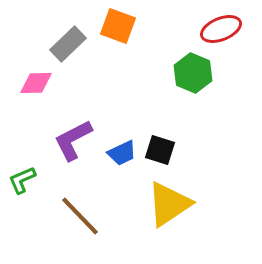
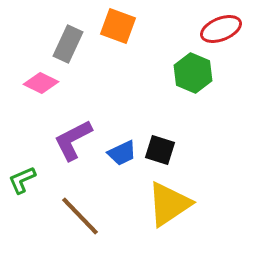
gray rectangle: rotated 21 degrees counterclockwise
pink diamond: moved 5 px right; rotated 28 degrees clockwise
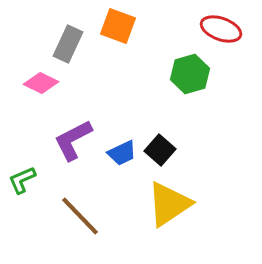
red ellipse: rotated 42 degrees clockwise
green hexagon: moved 3 px left, 1 px down; rotated 21 degrees clockwise
black square: rotated 24 degrees clockwise
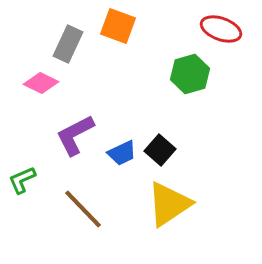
purple L-shape: moved 2 px right, 5 px up
brown line: moved 3 px right, 7 px up
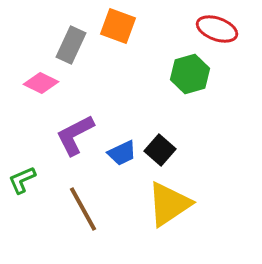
red ellipse: moved 4 px left
gray rectangle: moved 3 px right, 1 px down
brown line: rotated 15 degrees clockwise
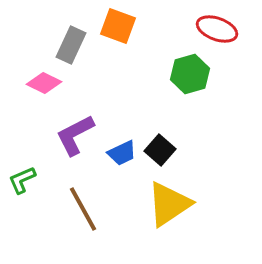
pink diamond: moved 3 px right
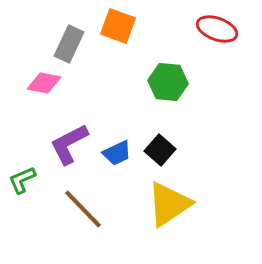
gray rectangle: moved 2 px left, 1 px up
green hexagon: moved 22 px left, 8 px down; rotated 21 degrees clockwise
pink diamond: rotated 16 degrees counterclockwise
purple L-shape: moved 6 px left, 9 px down
blue trapezoid: moved 5 px left
brown line: rotated 15 degrees counterclockwise
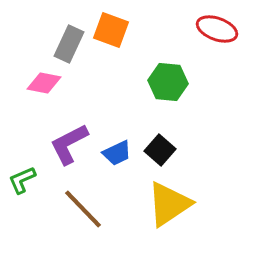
orange square: moved 7 px left, 4 px down
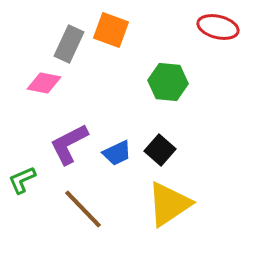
red ellipse: moved 1 px right, 2 px up; rotated 6 degrees counterclockwise
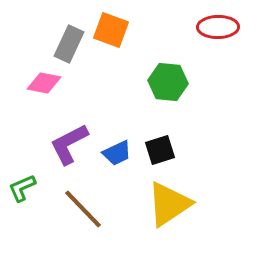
red ellipse: rotated 15 degrees counterclockwise
black square: rotated 32 degrees clockwise
green L-shape: moved 8 px down
